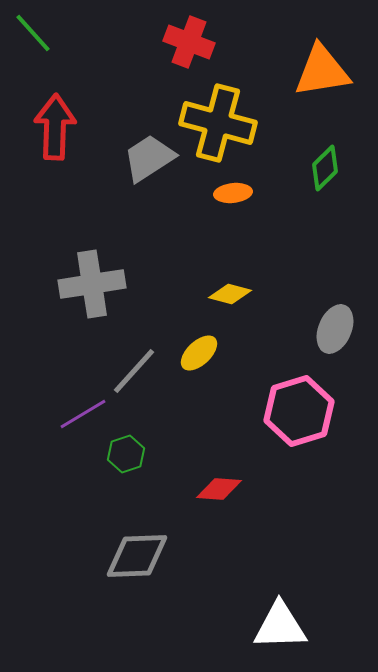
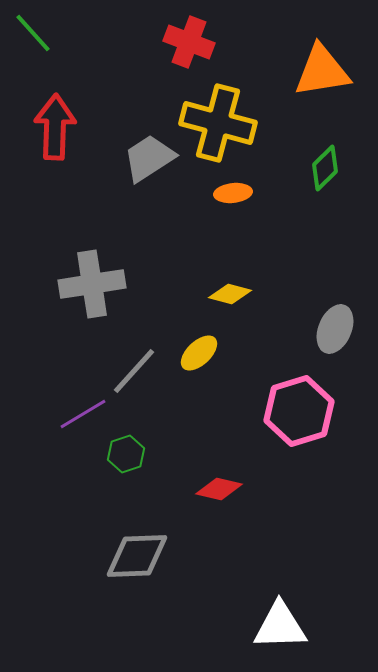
red diamond: rotated 9 degrees clockwise
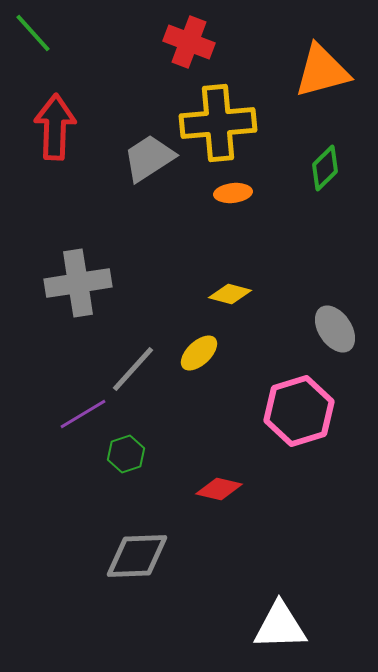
orange triangle: rotated 6 degrees counterclockwise
yellow cross: rotated 20 degrees counterclockwise
gray cross: moved 14 px left, 1 px up
gray ellipse: rotated 57 degrees counterclockwise
gray line: moved 1 px left, 2 px up
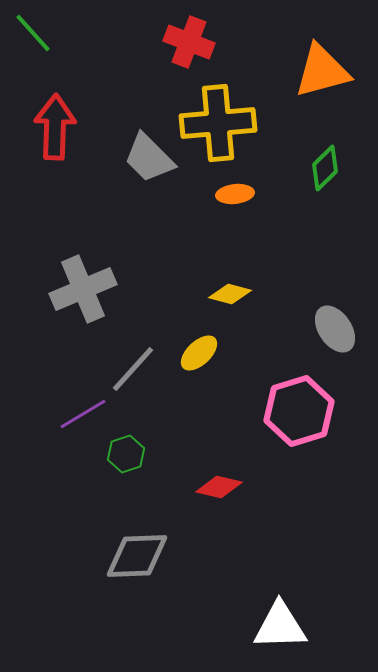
gray trapezoid: rotated 102 degrees counterclockwise
orange ellipse: moved 2 px right, 1 px down
gray cross: moved 5 px right, 6 px down; rotated 14 degrees counterclockwise
red diamond: moved 2 px up
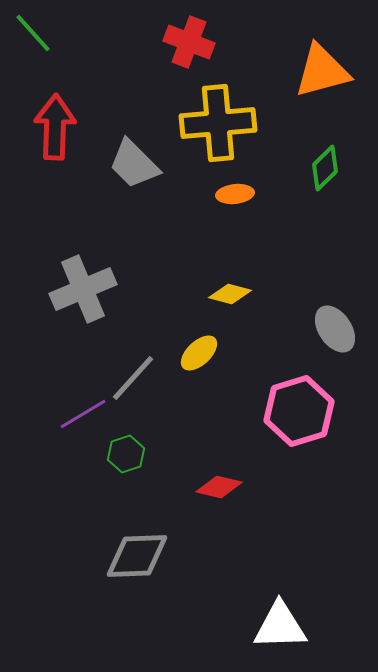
gray trapezoid: moved 15 px left, 6 px down
gray line: moved 9 px down
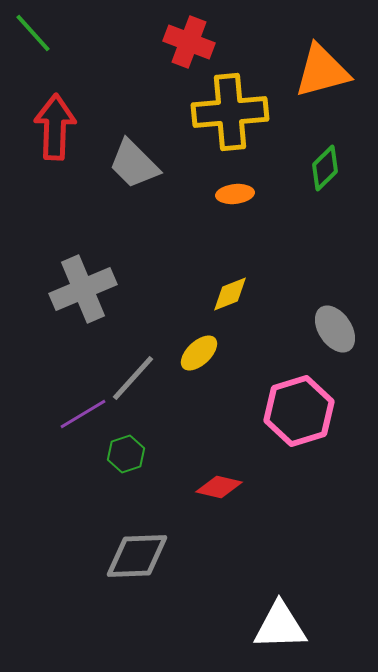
yellow cross: moved 12 px right, 11 px up
yellow diamond: rotated 36 degrees counterclockwise
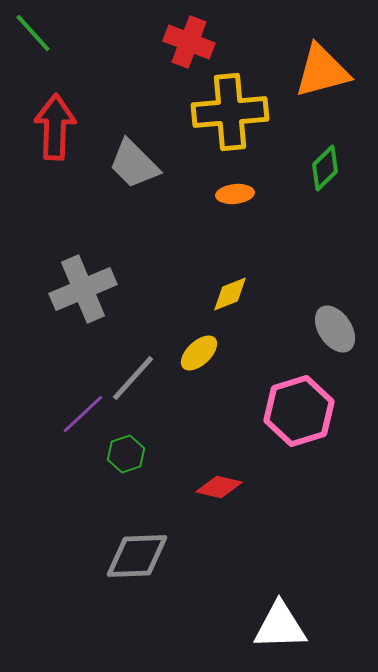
purple line: rotated 12 degrees counterclockwise
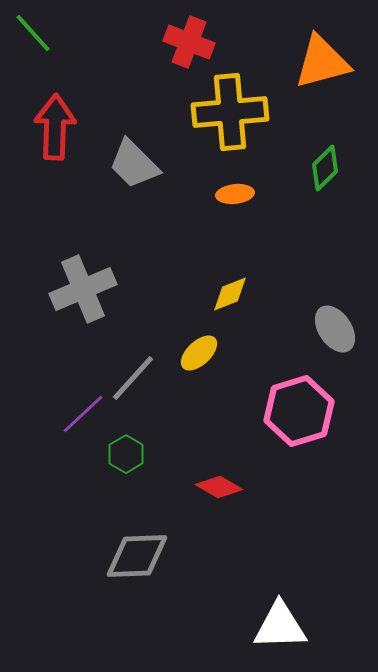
orange triangle: moved 9 px up
green hexagon: rotated 12 degrees counterclockwise
red diamond: rotated 18 degrees clockwise
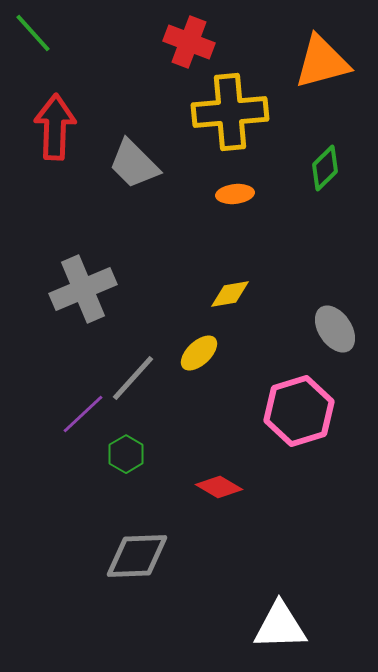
yellow diamond: rotated 12 degrees clockwise
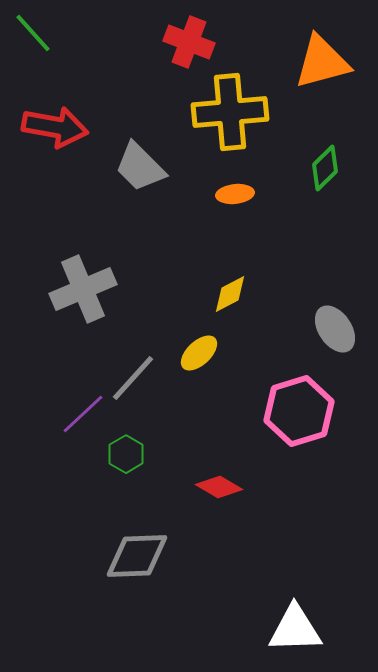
red arrow: rotated 98 degrees clockwise
gray trapezoid: moved 6 px right, 3 px down
yellow diamond: rotated 18 degrees counterclockwise
white triangle: moved 15 px right, 3 px down
